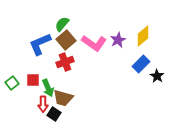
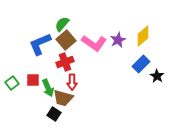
red arrow: moved 29 px right, 22 px up
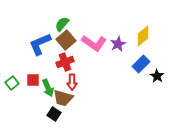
purple star: moved 4 px down
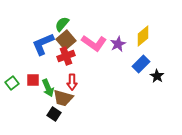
blue L-shape: moved 3 px right
red cross: moved 1 px right, 6 px up
